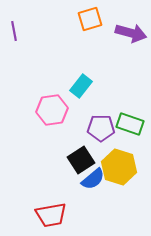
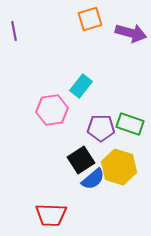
red trapezoid: rotated 12 degrees clockwise
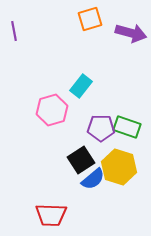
pink hexagon: rotated 8 degrees counterclockwise
green rectangle: moved 3 px left, 3 px down
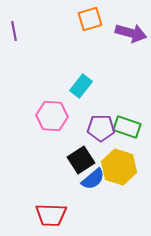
pink hexagon: moved 6 px down; rotated 20 degrees clockwise
